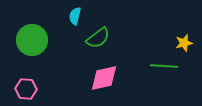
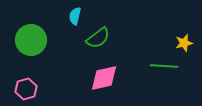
green circle: moved 1 px left
pink hexagon: rotated 20 degrees counterclockwise
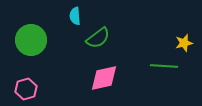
cyan semicircle: rotated 18 degrees counterclockwise
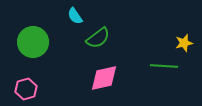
cyan semicircle: rotated 30 degrees counterclockwise
green circle: moved 2 px right, 2 px down
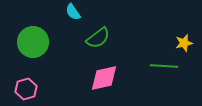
cyan semicircle: moved 2 px left, 4 px up
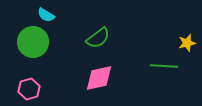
cyan semicircle: moved 27 px left, 3 px down; rotated 24 degrees counterclockwise
yellow star: moved 3 px right
pink diamond: moved 5 px left
pink hexagon: moved 3 px right
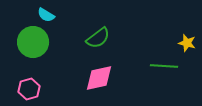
yellow star: rotated 30 degrees clockwise
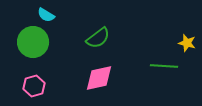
pink hexagon: moved 5 px right, 3 px up
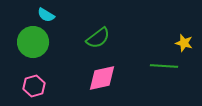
yellow star: moved 3 px left
pink diamond: moved 3 px right
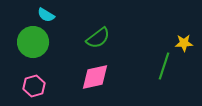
yellow star: rotated 18 degrees counterclockwise
green line: rotated 76 degrees counterclockwise
pink diamond: moved 7 px left, 1 px up
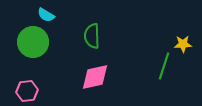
green semicircle: moved 6 px left, 2 px up; rotated 125 degrees clockwise
yellow star: moved 1 px left, 1 px down
pink hexagon: moved 7 px left, 5 px down; rotated 10 degrees clockwise
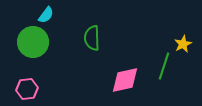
cyan semicircle: rotated 84 degrees counterclockwise
green semicircle: moved 2 px down
yellow star: rotated 24 degrees counterclockwise
pink diamond: moved 30 px right, 3 px down
pink hexagon: moved 2 px up
